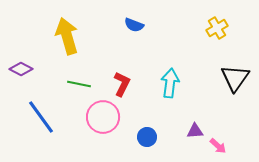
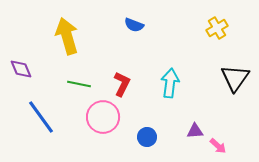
purple diamond: rotated 40 degrees clockwise
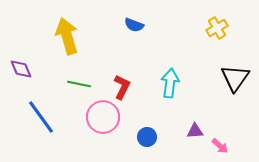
red L-shape: moved 3 px down
pink arrow: moved 2 px right
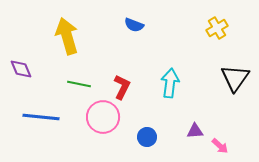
blue line: rotated 48 degrees counterclockwise
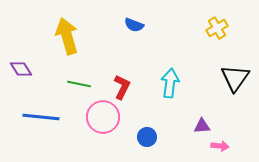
purple diamond: rotated 10 degrees counterclockwise
purple triangle: moved 7 px right, 5 px up
pink arrow: rotated 36 degrees counterclockwise
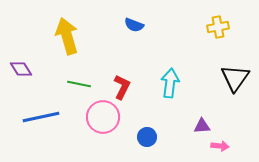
yellow cross: moved 1 px right, 1 px up; rotated 20 degrees clockwise
blue line: rotated 18 degrees counterclockwise
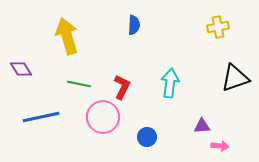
blue semicircle: rotated 108 degrees counterclockwise
black triangle: rotated 36 degrees clockwise
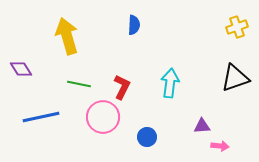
yellow cross: moved 19 px right; rotated 10 degrees counterclockwise
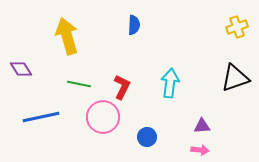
pink arrow: moved 20 px left, 4 px down
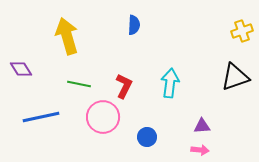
yellow cross: moved 5 px right, 4 px down
black triangle: moved 1 px up
red L-shape: moved 2 px right, 1 px up
